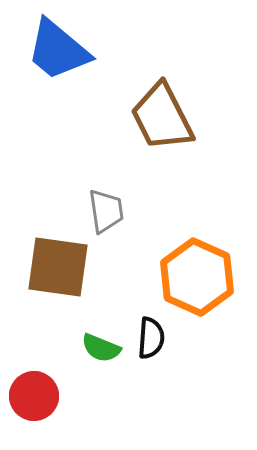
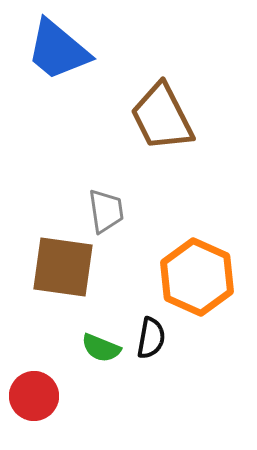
brown square: moved 5 px right
black semicircle: rotated 6 degrees clockwise
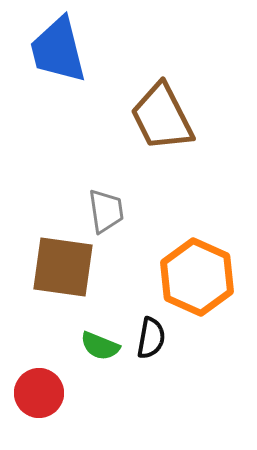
blue trapezoid: rotated 36 degrees clockwise
green semicircle: moved 1 px left, 2 px up
red circle: moved 5 px right, 3 px up
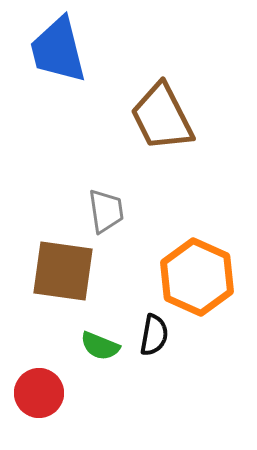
brown square: moved 4 px down
black semicircle: moved 3 px right, 3 px up
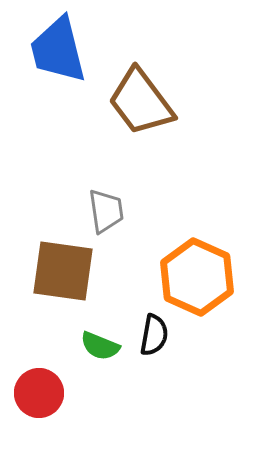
brown trapezoid: moved 21 px left, 15 px up; rotated 10 degrees counterclockwise
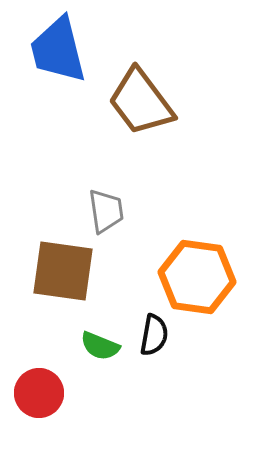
orange hexagon: rotated 16 degrees counterclockwise
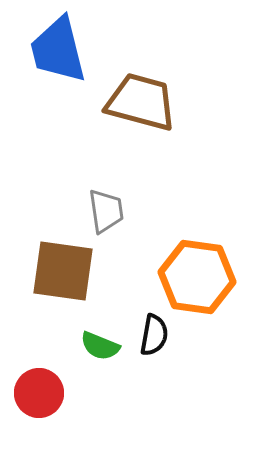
brown trapezoid: rotated 142 degrees clockwise
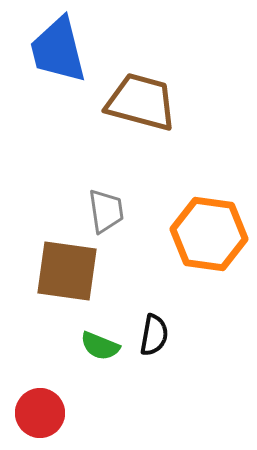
brown square: moved 4 px right
orange hexagon: moved 12 px right, 43 px up
red circle: moved 1 px right, 20 px down
